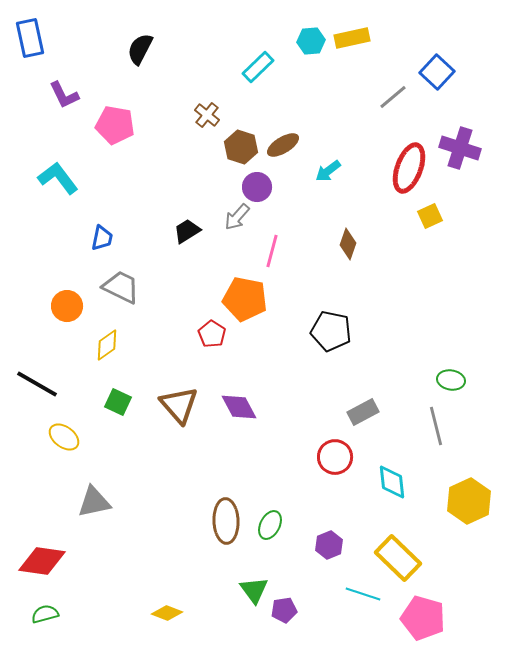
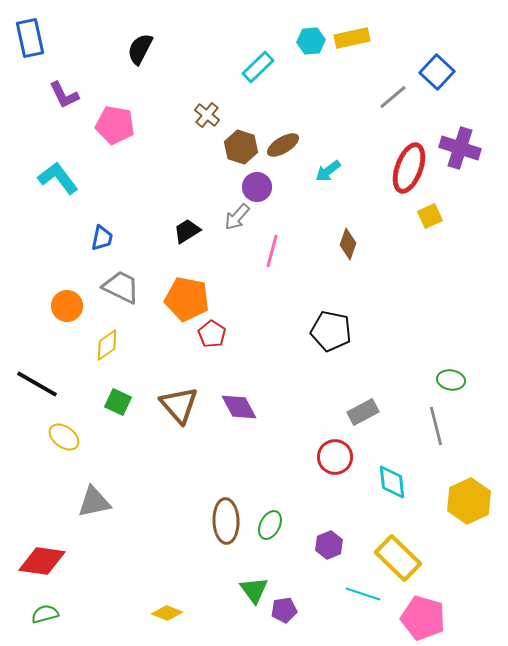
orange pentagon at (245, 299): moved 58 px left
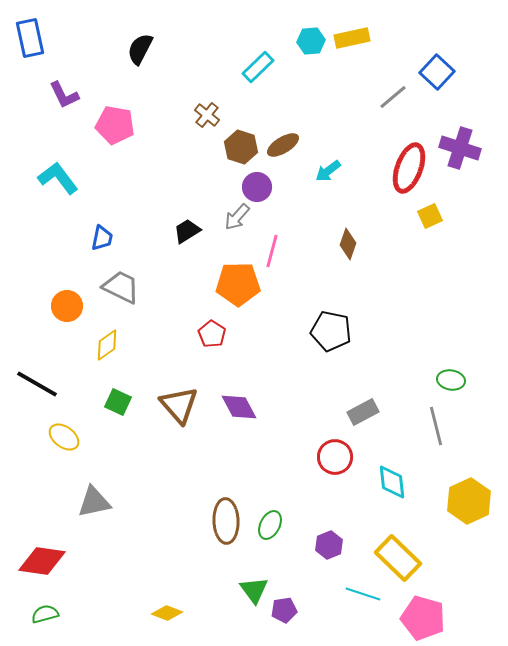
orange pentagon at (187, 299): moved 51 px right, 15 px up; rotated 12 degrees counterclockwise
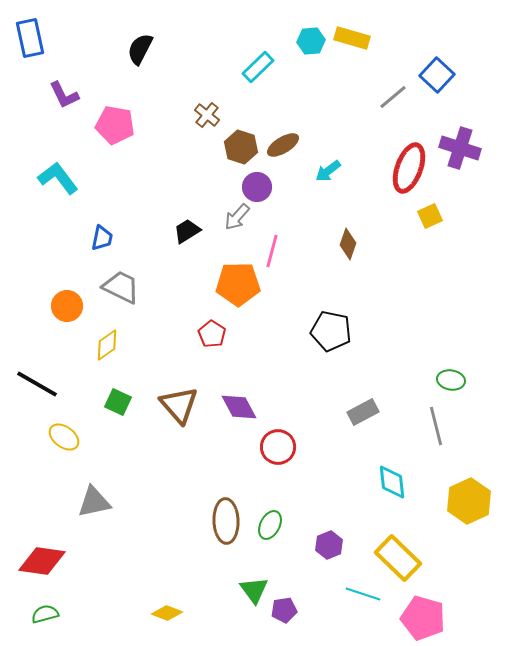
yellow rectangle at (352, 38): rotated 28 degrees clockwise
blue square at (437, 72): moved 3 px down
red circle at (335, 457): moved 57 px left, 10 px up
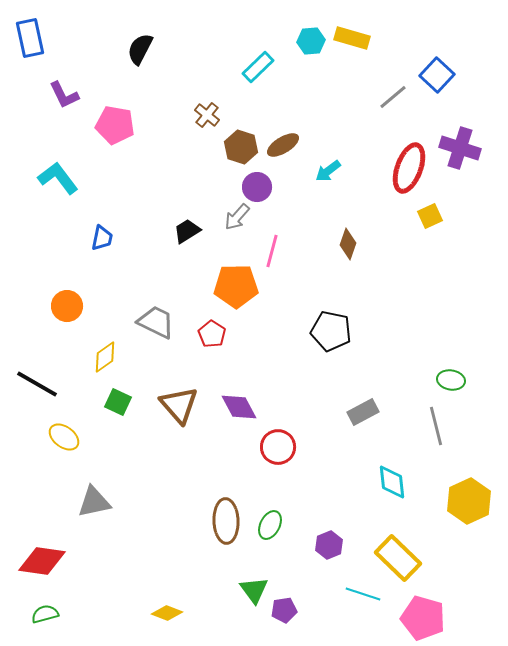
orange pentagon at (238, 284): moved 2 px left, 2 px down
gray trapezoid at (121, 287): moved 35 px right, 35 px down
yellow diamond at (107, 345): moved 2 px left, 12 px down
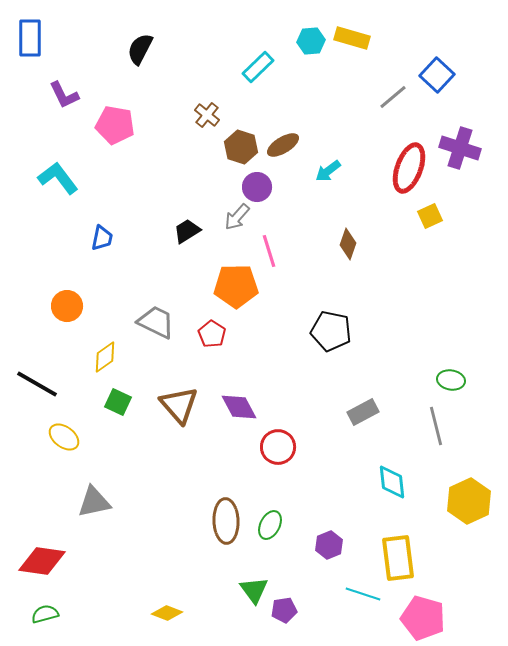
blue rectangle at (30, 38): rotated 12 degrees clockwise
pink line at (272, 251): moved 3 px left; rotated 32 degrees counterclockwise
yellow rectangle at (398, 558): rotated 39 degrees clockwise
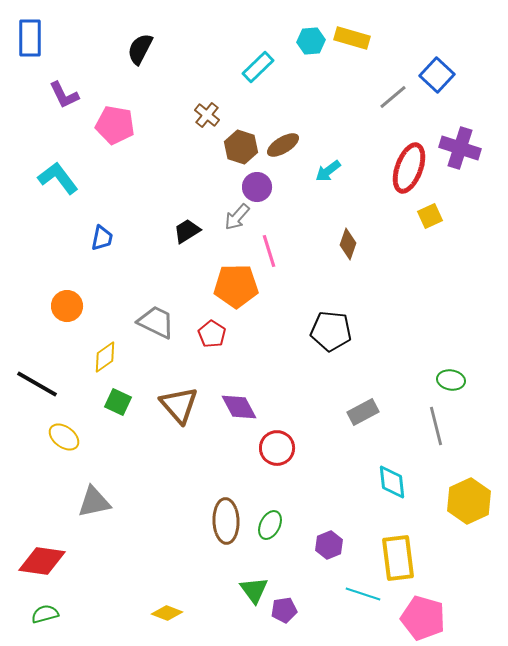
black pentagon at (331, 331): rotated 6 degrees counterclockwise
red circle at (278, 447): moved 1 px left, 1 px down
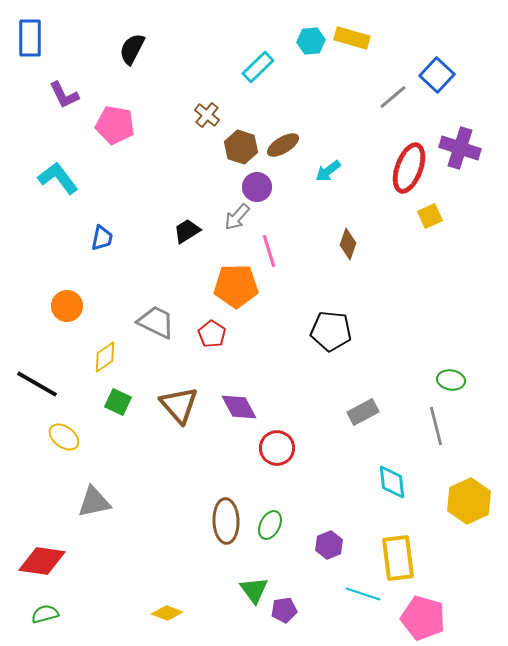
black semicircle at (140, 49): moved 8 px left
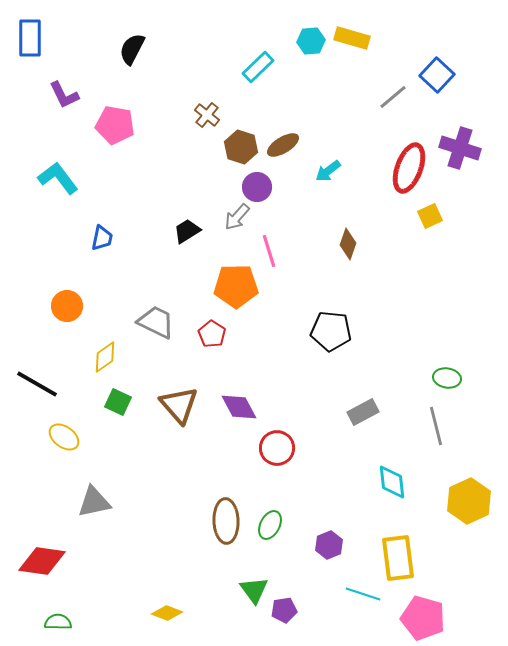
green ellipse at (451, 380): moved 4 px left, 2 px up
green semicircle at (45, 614): moved 13 px right, 8 px down; rotated 16 degrees clockwise
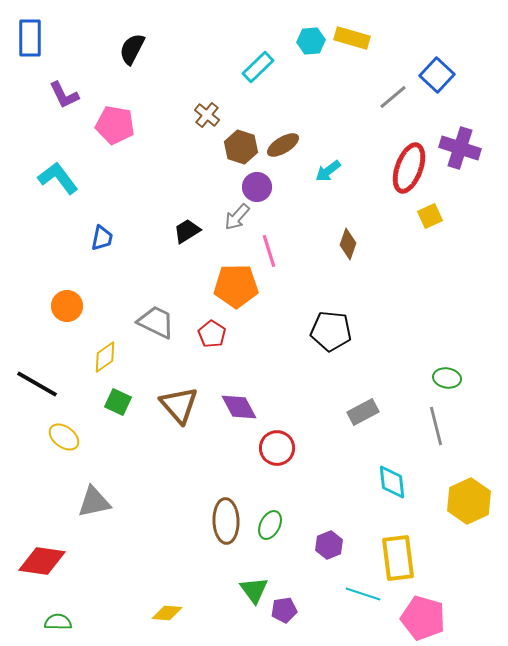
yellow diamond at (167, 613): rotated 16 degrees counterclockwise
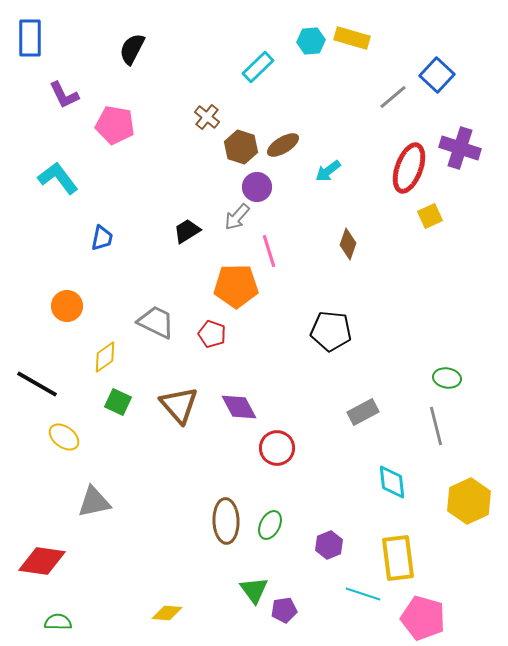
brown cross at (207, 115): moved 2 px down
red pentagon at (212, 334): rotated 12 degrees counterclockwise
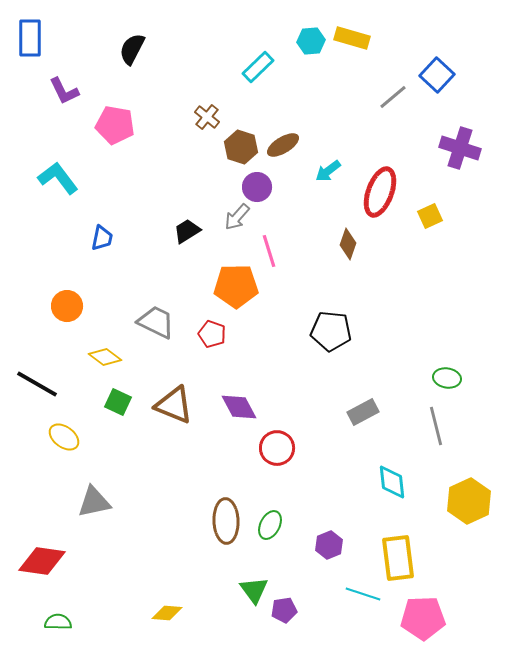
purple L-shape at (64, 95): moved 4 px up
red ellipse at (409, 168): moved 29 px left, 24 px down
yellow diamond at (105, 357): rotated 72 degrees clockwise
brown triangle at (179, 405): moved 5 px left; rotated 27 degrees counterclockwise
pink pentagon at (423, 618): rotated 18 degrees counterclockwise
